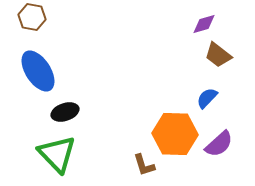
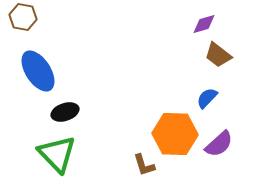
brown hexagon: moved 9 px left
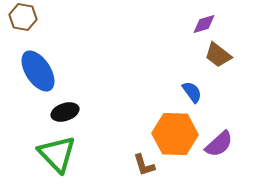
blue semicircle: moved 15 px left, 6 px up; rotated 100 degrees clockwise
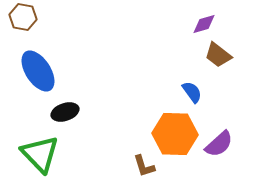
green triangle: moved 17 px left
brown L-shape: moved 1 px down
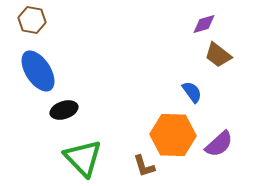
brown hexagon: moved 9 px right, 3 px down
black ellipse: moved 1 px left, 2 px up
orange hexagon: moved 2 px left, 1 px down
green triangle: moved 43 px right, 4 px down
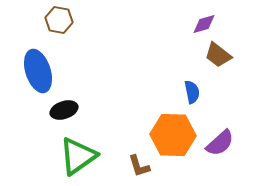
brown hexagon: moved 27 px right
blue ellipse: rotated 15 degrees clockwise
blue semicircle: rotated 25 degrees clockwise
purple semicircle: moved 1 px right, 1 px up
green triangle: moved 5 px left, 2 px up; rotated 39 degrees clockwise
brown L-shape: moved 5 px left
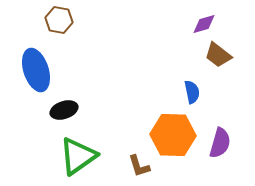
blue ellipse: moved 2 px left, 1 px up
purple semicircle: rotated 32 degrees counterclockwise
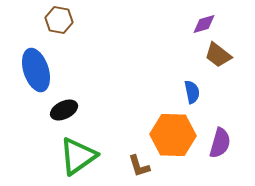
black ellipse: rotated 8 degrees counterclockwise
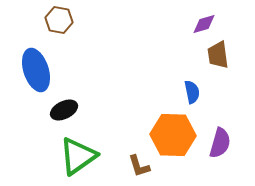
brown trapezoid: rotated 44 degrees clockwise
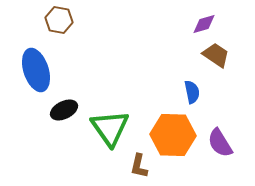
brown trapezoid: moved 2 px left; rotated 132 degrees clockwise
purple semicircle: rotated 132 degrees clockwise
green triangle: moved 32 px right, 28 px up; rotated 30 degrees counterclockwise
brown L-shape: rotated 30 degrees clockwise
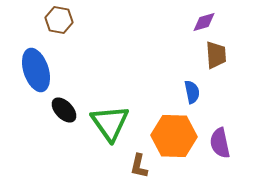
purple diamond: moved 2 px up
brown trapezoid: rotated 52 degrees clockwise
black ellipse: rotated 72 degrees clockwise
green triangle: moved 5 px up
orange hexagon: moved 1 px right, 1 px down
purple semicircle: rotated 20 degrees clockwise
